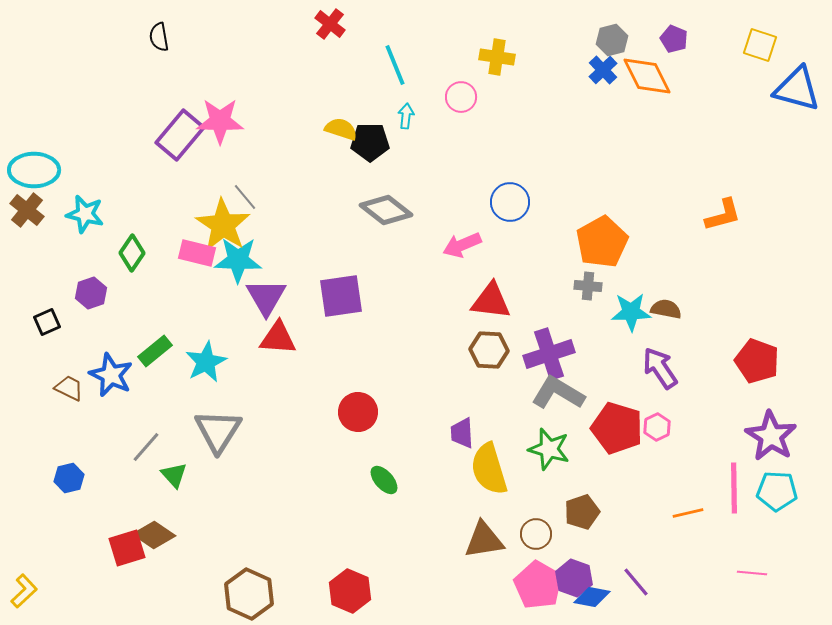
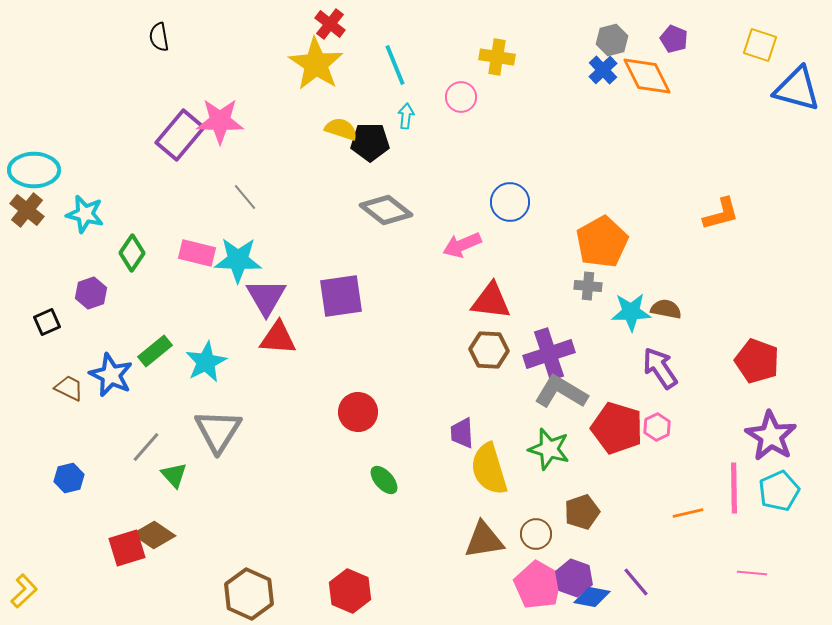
orange L-shape at (723, 215): moved 2 px left, 1 px up
yellow star at (223, 225): moved 93 px right, 161 px up
gray L-shape at (558, 393): moved 3 px right, 1 px up
cyan pentagon at (777, 491): moved 2 px right; rotated 27 degrees counterclockwise
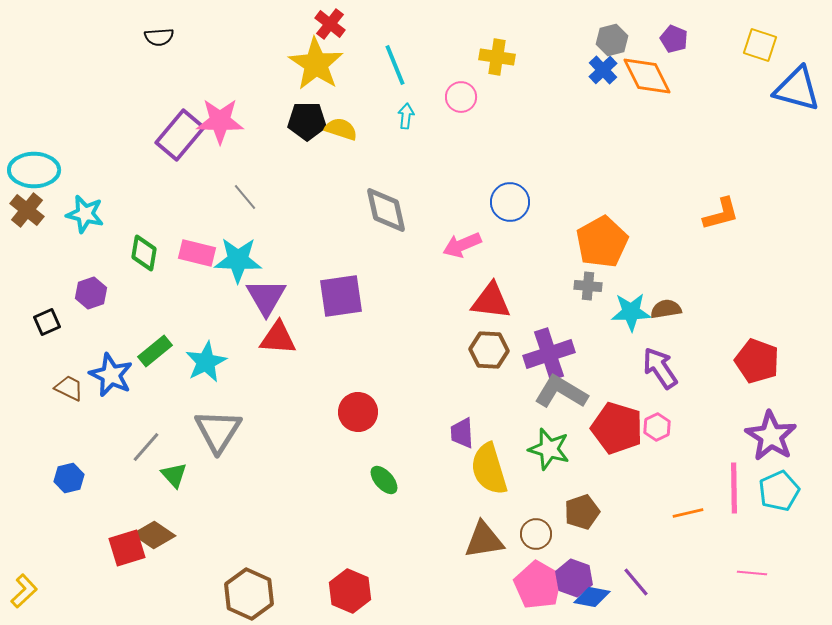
black semicircle at (159, 37): rotated 84 degrees counterclockwise
black pentagon at (370, 142): moved 63 px left, 21 px up
gray diamond at (386, 210): rotated 39 degrees clockwise
green diamond at (132, 253): moved 12 px right; rotated 24 degrees counterclockwise
brown semicircle at (666, 309): rotated 20 degrees counterclockwise
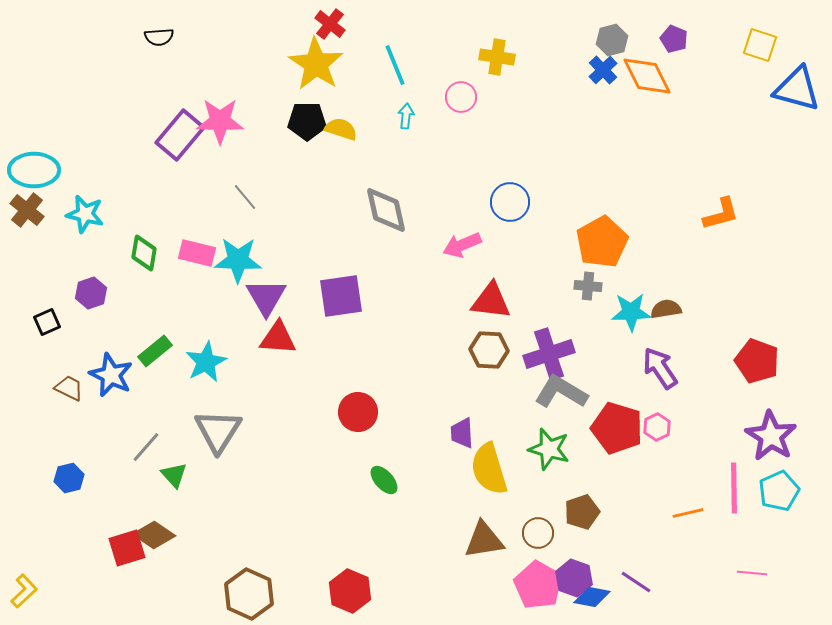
brown circle at (536, 534): moved 2 px right, 1 px up
purple line at (636, 582): rotated 16 degrees counterclockwise
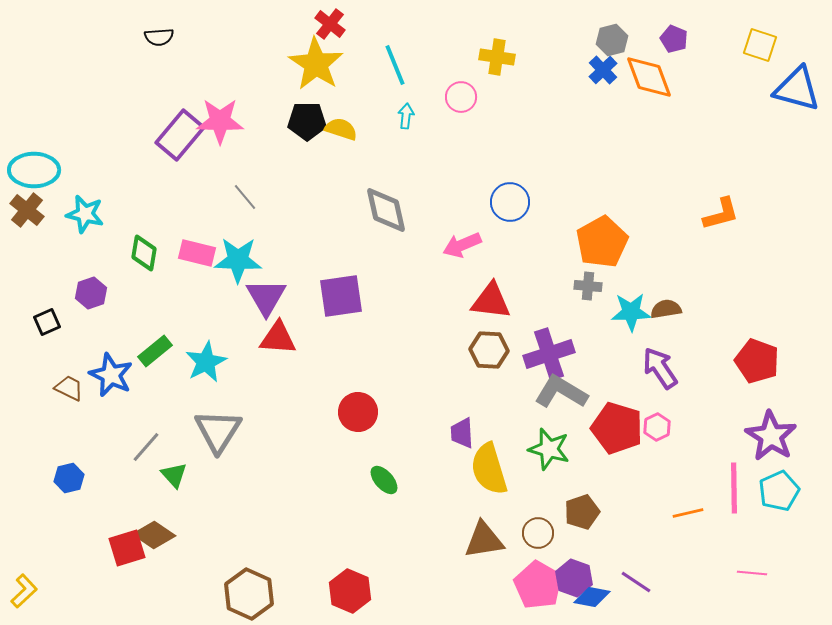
orange diamond at (647, 76): moved 2 px right, 1 px down; rotated 6 degrees clockwise
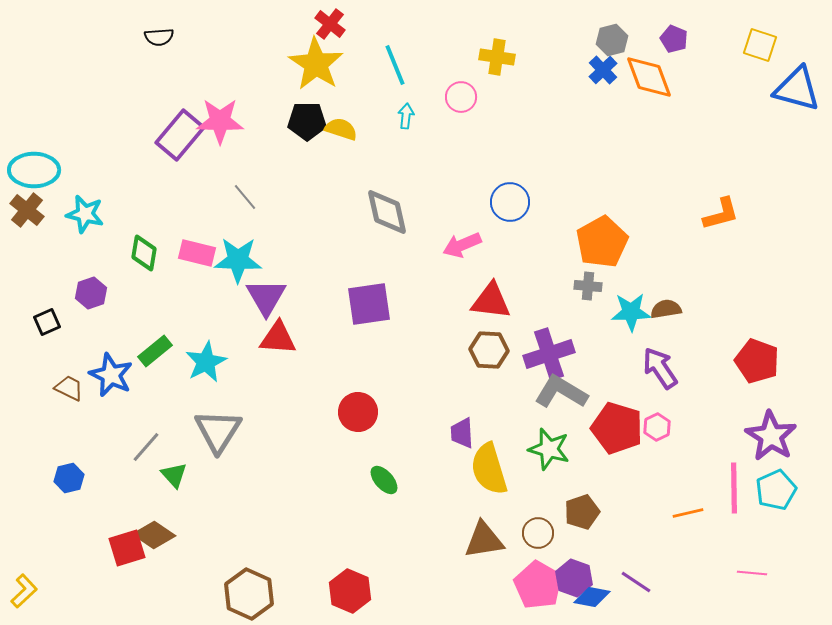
gray diamond at (386, 210): moved 1 px right, 2 px down
purple square at (341, 296): moved 28 px right, 8 px down
cyan pentagon at (779, 491): moved 3 px left, 1 px up
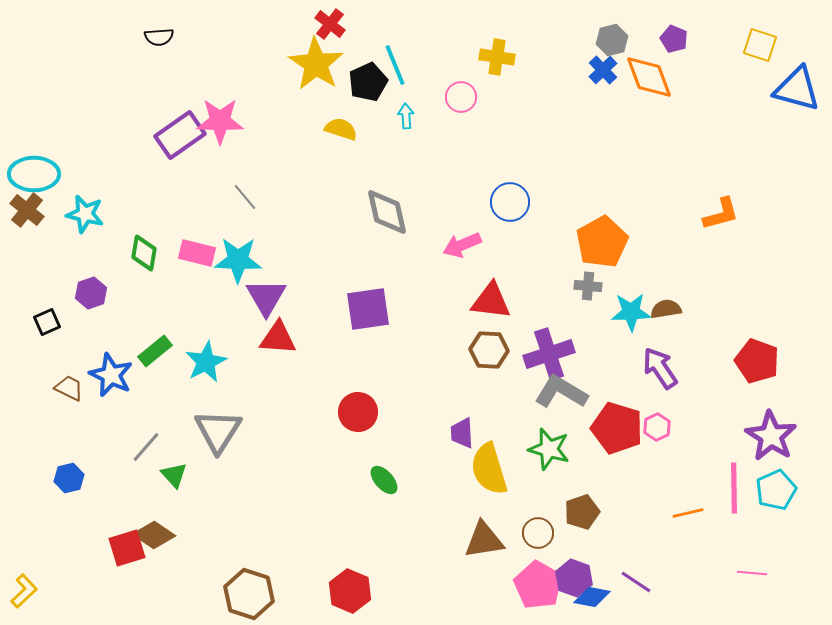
cyan arrow at (406, 116): rotated 10 degrees counterclockwise
black pentagon at (307, 121): moved 61 px right, 39 px up; rotated 24 degrees counterclockwise
purple rectangle at (180, 135): rotated 15 degrees clockwise
cyan ellipse at (34, 170): moved 4 px down
purple square at (369, 304): moved 1 px left, 5 px down
brown hexagon at (249, 594): rotated 6 degrees counterclockwise
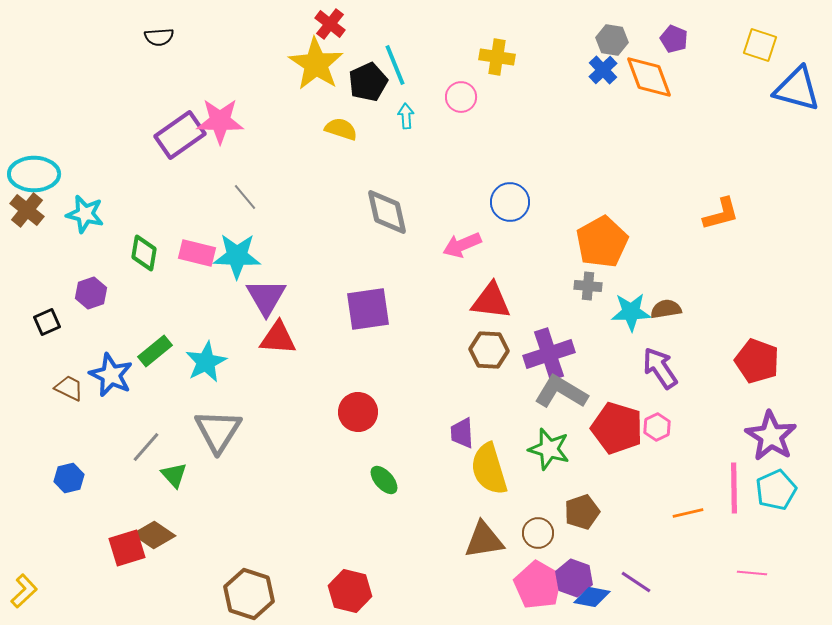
gray hexagon at (612, 40): rotated 24 degrees clockwise
cyan star at (238, 260): moved 1 px left, 4 px up
red hexagon at (350, 591): rotated 9 degrees counterclockwise
